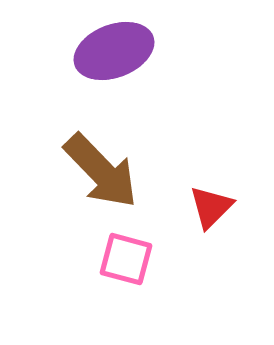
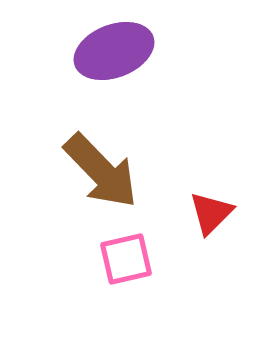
red triangle: moved 6 px down
pink square: rotated 28 degrees counterclockwise
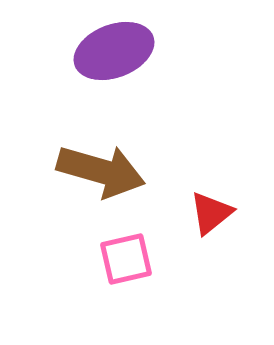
brown arrow: rotated 30 degrees counterclockwise
red triangle: rotated 6 degrees clockwise
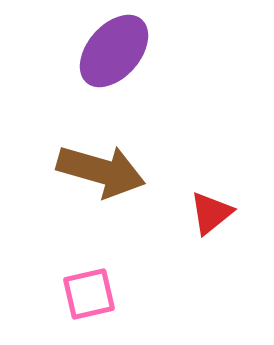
purple ellipse: rotated 28 degrees counterclockwise
pink square: moved 37 px left, 35 px down
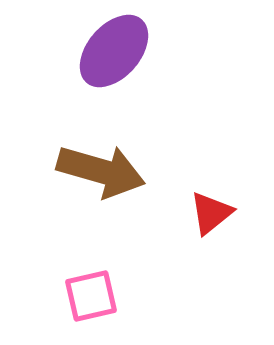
pink square: moved 2 px right, 2 px down
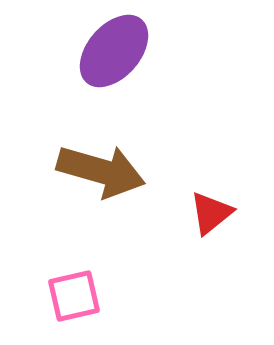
pink square: moved 17 px left
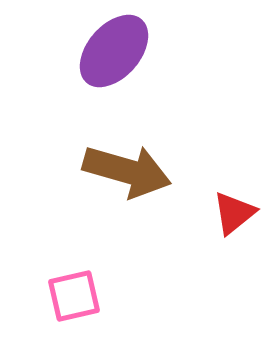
brown arrow: moved 26 px right
red triangle: moved 23 px right
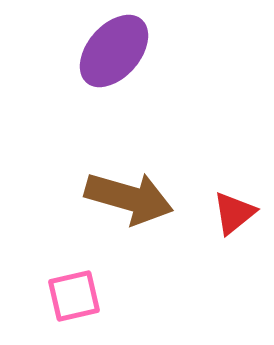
brown arrow: moved 2 px right, 27 px down
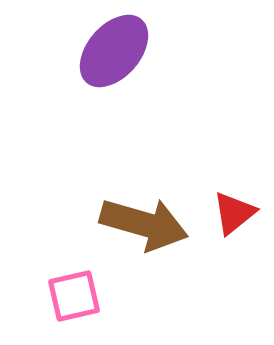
brown arrow: moved 15 px right, 26 px down
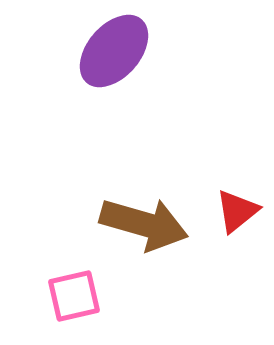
red triangle: moved 3 px right, 2 px up
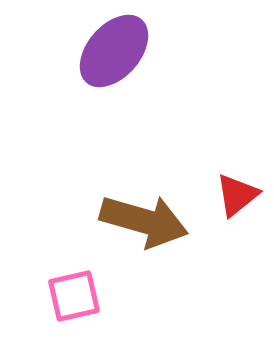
red triangle: moved 16 px up
brown arrow: moved 3 px up
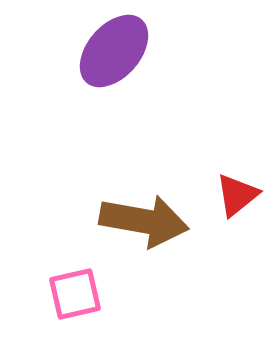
brown arrow: rotated 6 degrees counterclockwise
pink square: moved 1 px right, 2 px up
